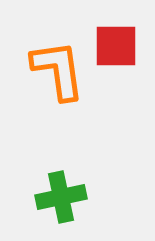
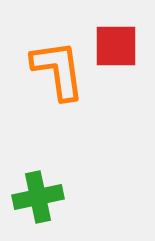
green cross: moved 23 px left
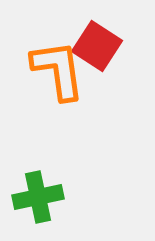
red square: moved 19 px left; rotated 33 degrees clockwise
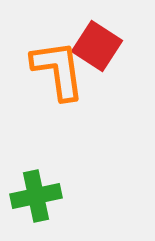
green cross: moved 2 px left, 1 px up
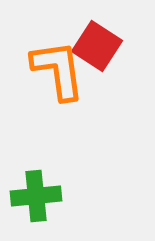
green cross: rotated 6 degrees clockwise
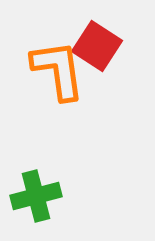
green cross: rotated 9 degrees counterclockwise
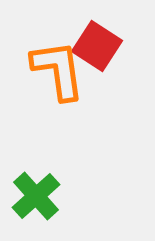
green cross: rotated 27 degrees counterclockwise
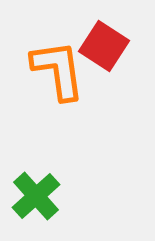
red square: moved 7 px right
